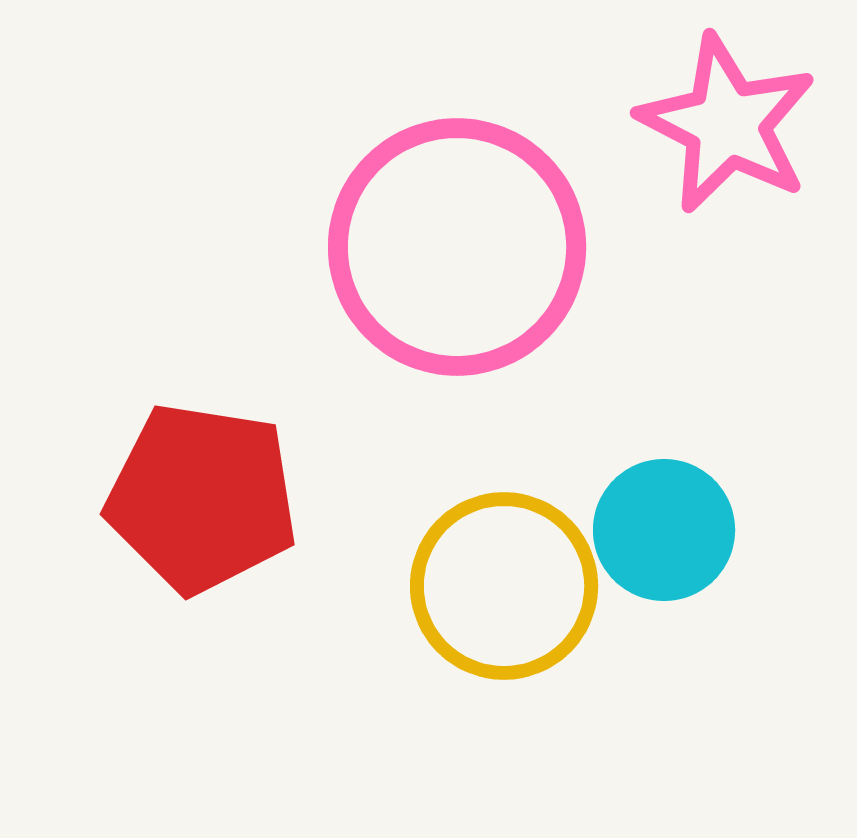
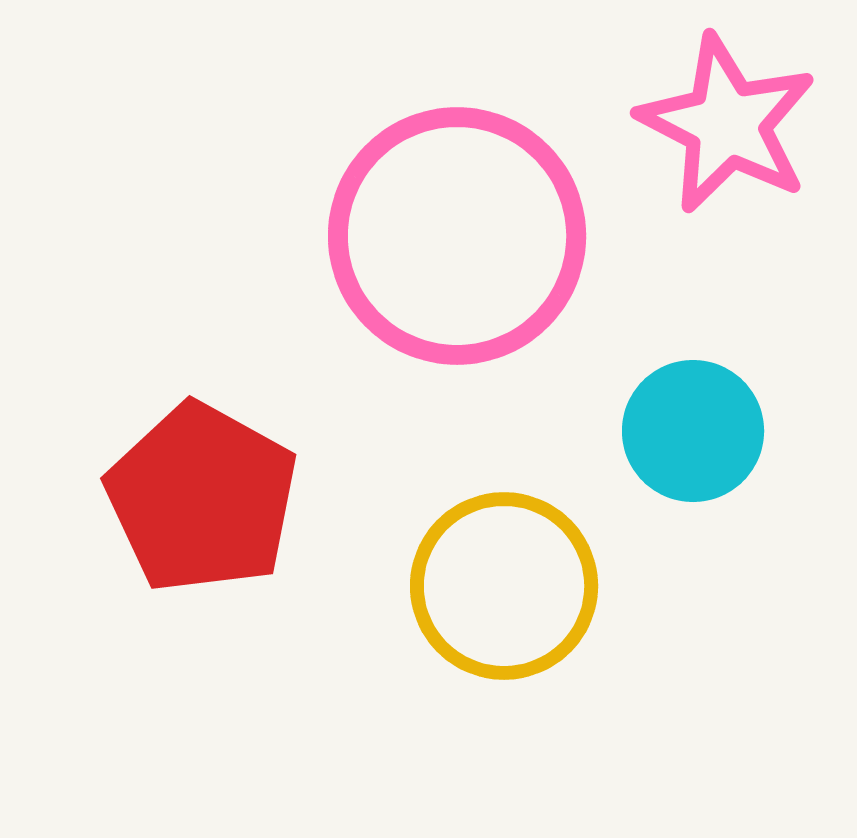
pink circle: moved 11 px up
red pentagon: rotated 20 degrees clockwise
cyan circle: moved 29 px right, 99 px up
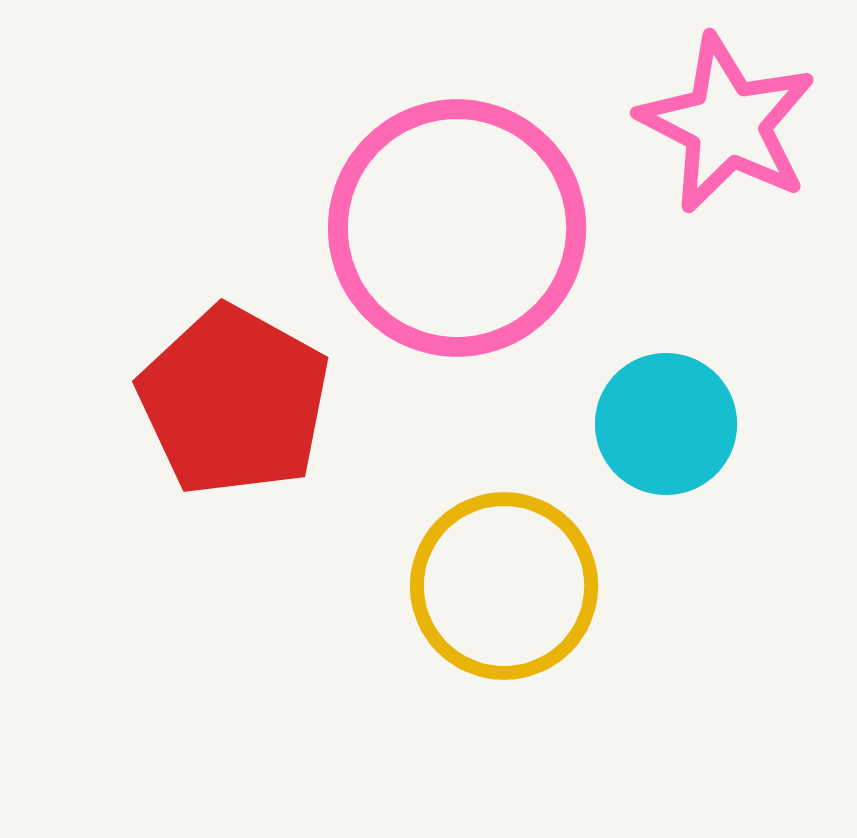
pink circle: moved 8 px up
cyan circle: moved 27 px left, 7 px up
red pentagon: moved 32 px right, 97 px up
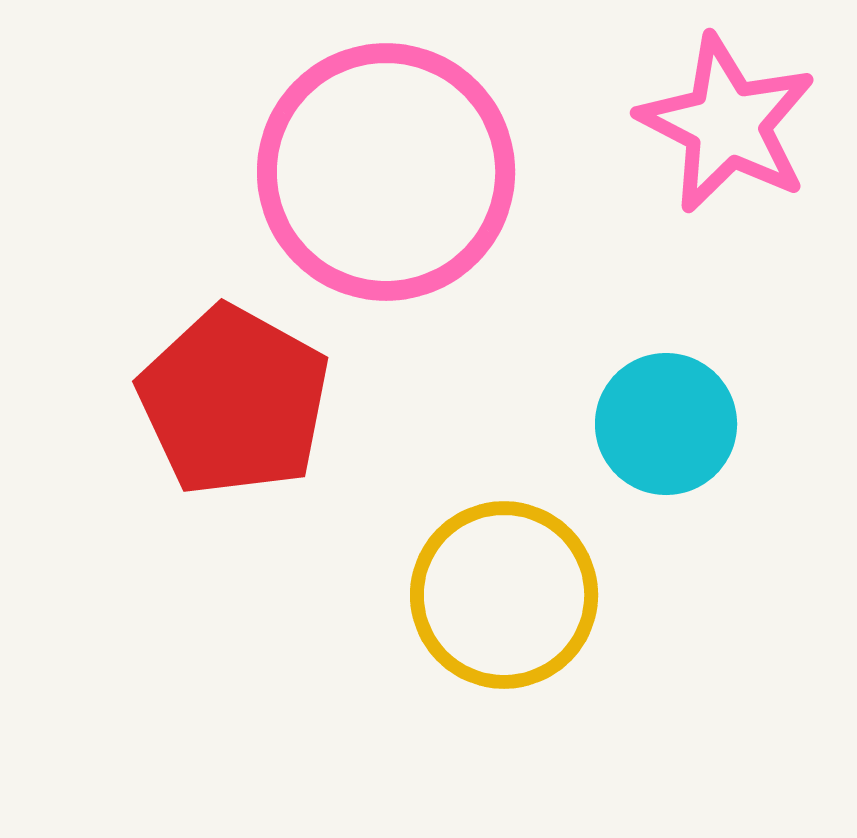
pink circle: moved 71 px left, 56 px up
yellow circle: moved 9 px down
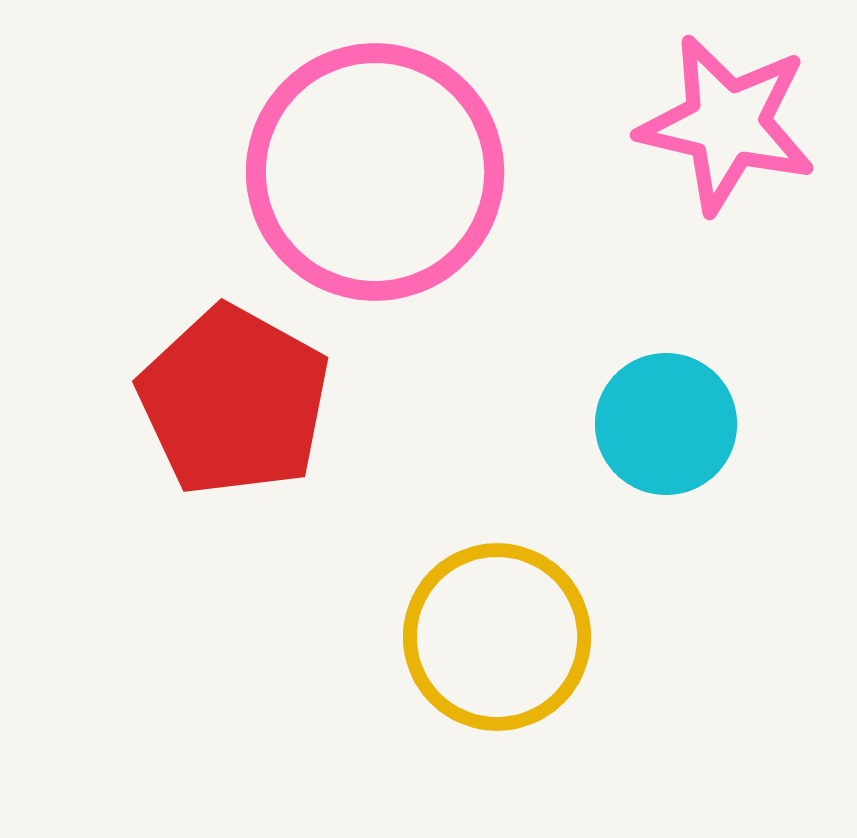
pink star: rotated 14 degrees counterclockwise
pink circle: moved 11 px left
yellow circle: moved 7 px left, 42 px down
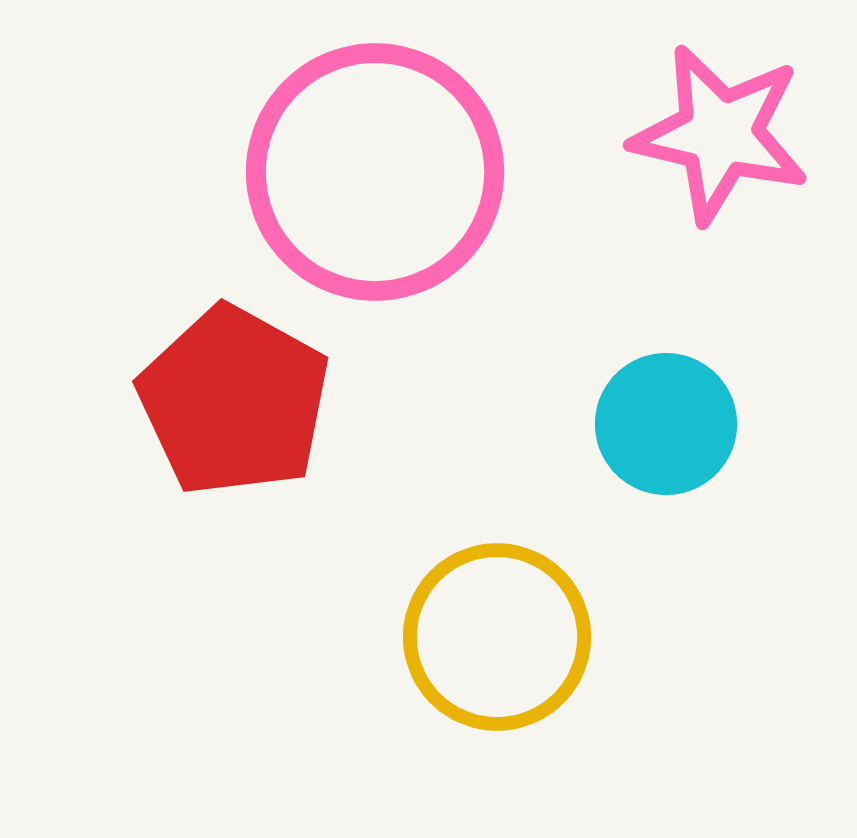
pink star: moved 7 px left, 10 px down
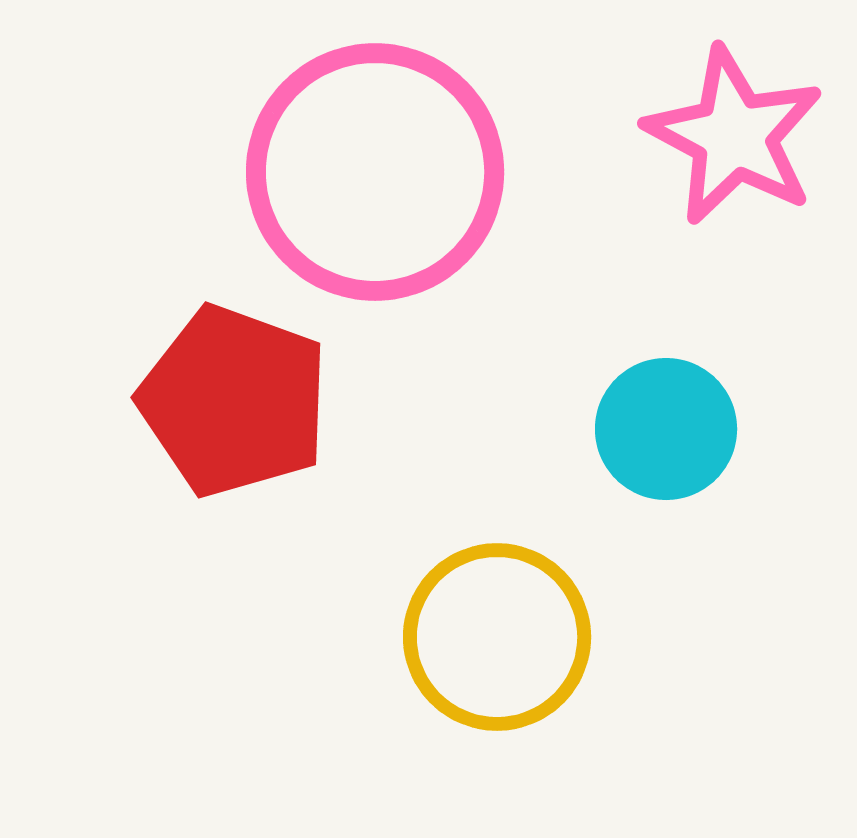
pink star: moved 14 px right, 2 px down; rotated 15 degrees clockwise
red pentagon: rotated 9 degrees counterclockwise
cyan circle: moved 5 px down
